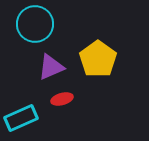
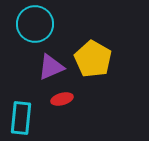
yellow pentagon: moved 5 px left; rotated 6 degrees counterclockwise
cyan rectangle: rotated 60 degrees counterclockwise
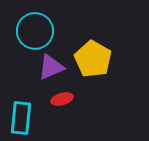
cyan circle: moved 7 px down
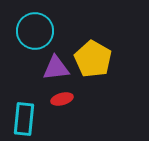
purple triangle: moved 5 px right, 1 px down; rotated 16 degrees clockwise
cyan rectangle: moved 3 px right, 1 px down
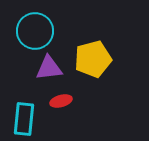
yellow pentagon: rotated 27 degrees clockwise
purple triangle: moved 7 px left
red ellipse: moved 1 px left, 2 px down
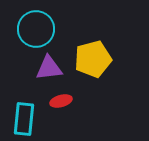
cyan circle: moved 1 px right, 2 px up
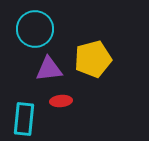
cyan circle: moved 1 px left
purple triangle: moved 1 px down
red ellipse: rotated 10 degrees clockwise
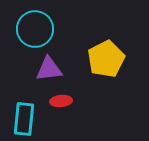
yellow pentagon: moved 13 px right; rotated 12 degrees counterclockwise
